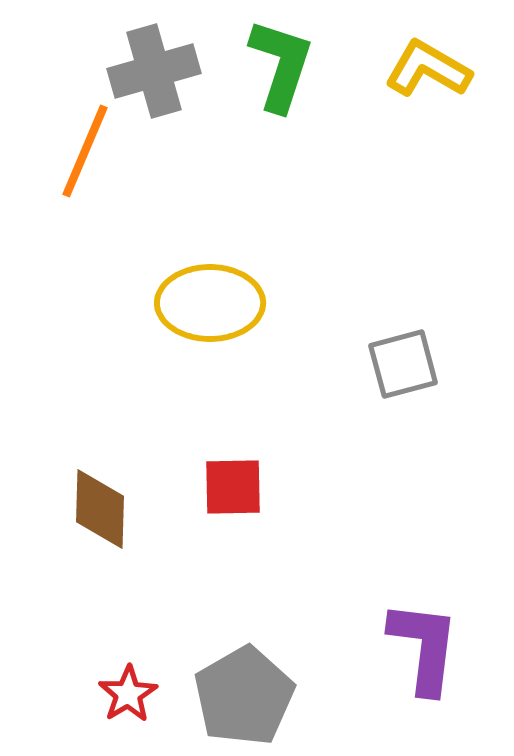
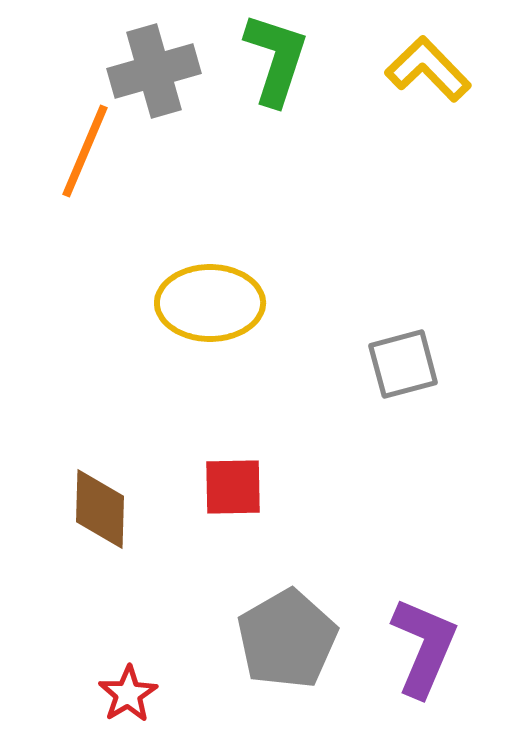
green L-shape: moved 5 px left, 6 px up
yellow L-shape: rotated 16 degrees clockwise
purple L-shape: rotated 16 degrees clockwise
gray pentagon: moved 43 px right, 57 px up
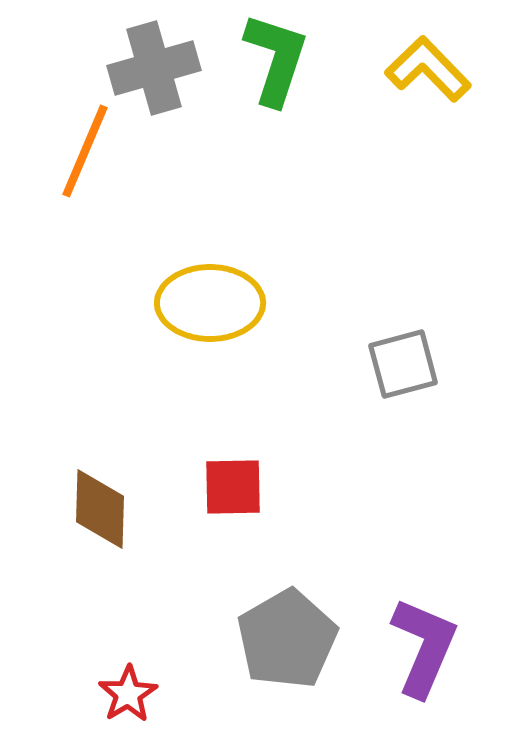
gray cross: moved 3 px up
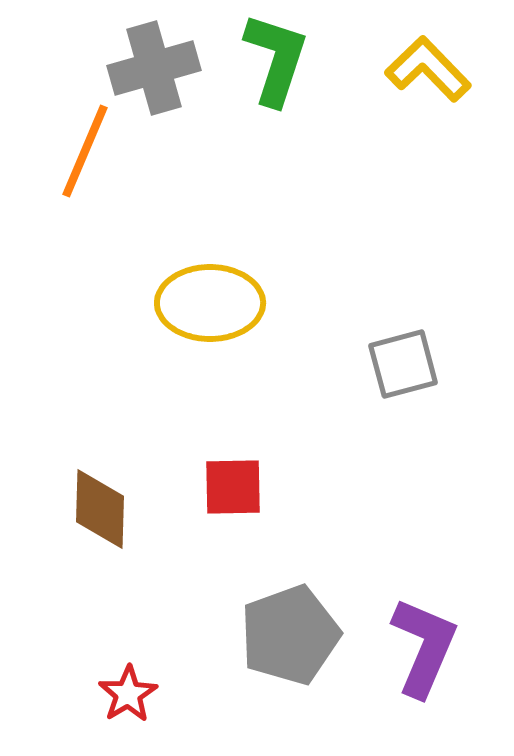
gray pentagon: moved 3 px right, 4 px up; rotated 10 degrees clockwise
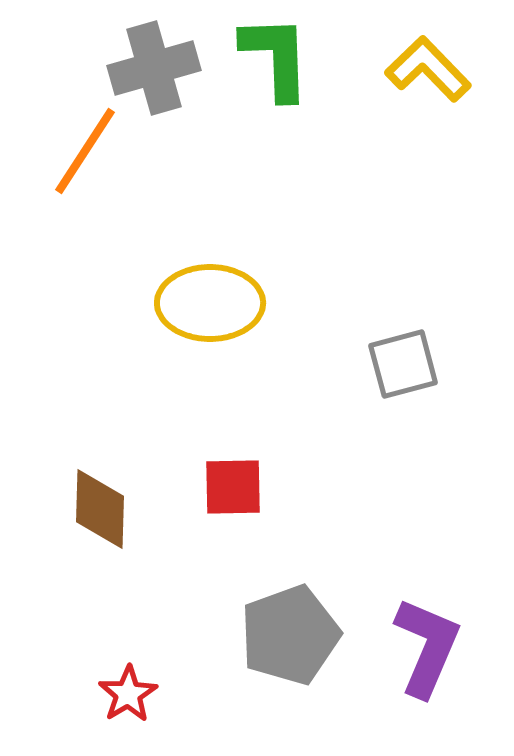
green L-shape: moved 2 px up; rotated 20 degrees counterclockwise
orange line: rotated 10 degrees clockwise
purple L-shape: moved 3 px right
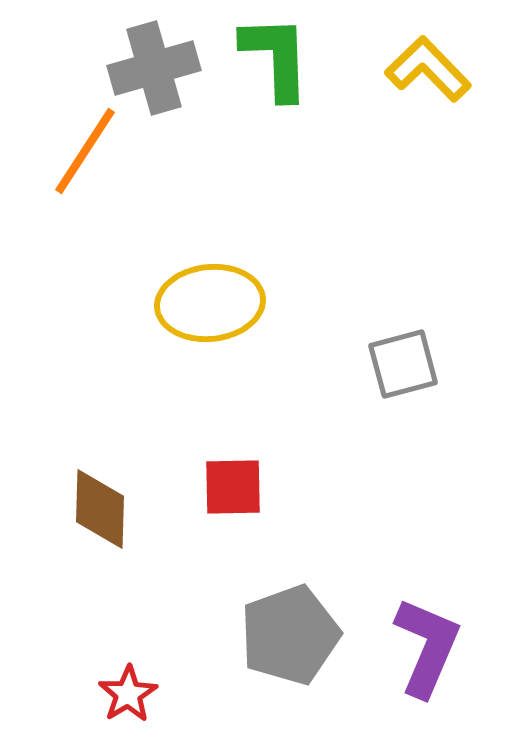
yellow ellipse: rotated 6 degrees counterclockwise
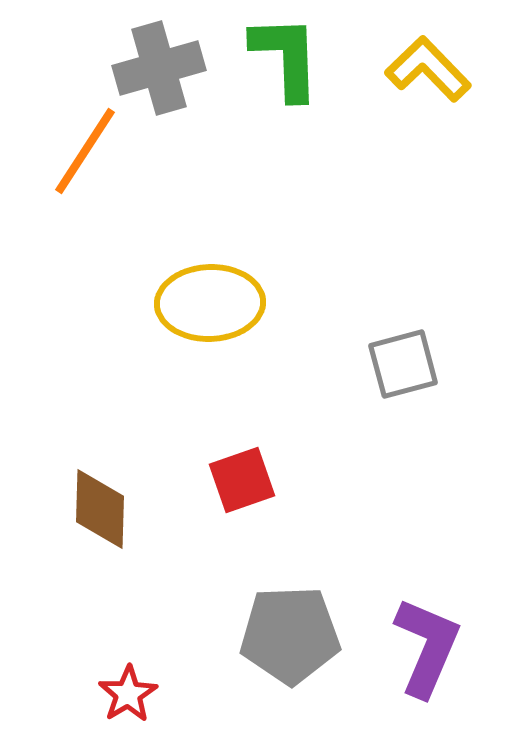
green L-shape: moved 10 px right
gray cross: moved 5 px right
yellow ellipse: rotated 4 degrees clockwise
red square: moved 9 px right, 7 px up; rotated 18 degrees counterclockwise
gray pentagon: rotated 18 degrees clockwise
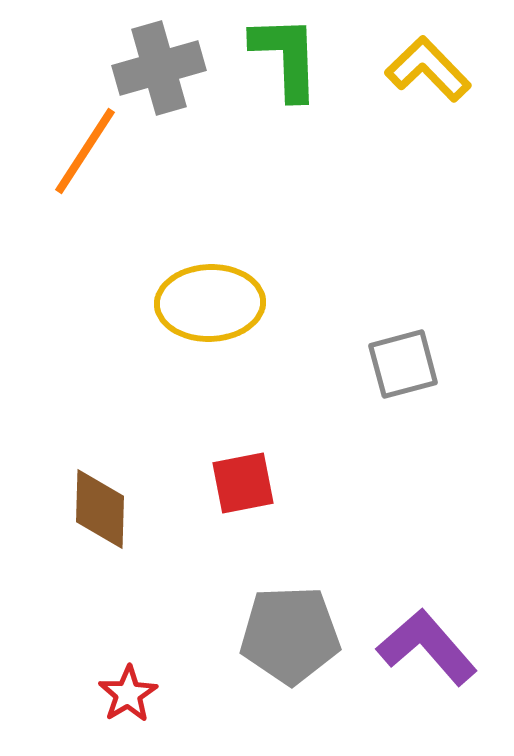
red square: moved 1 px right, 3 px down; rotated 8 degrees clockwise
purple L-shape: rotated 64 degrees counterclockwise
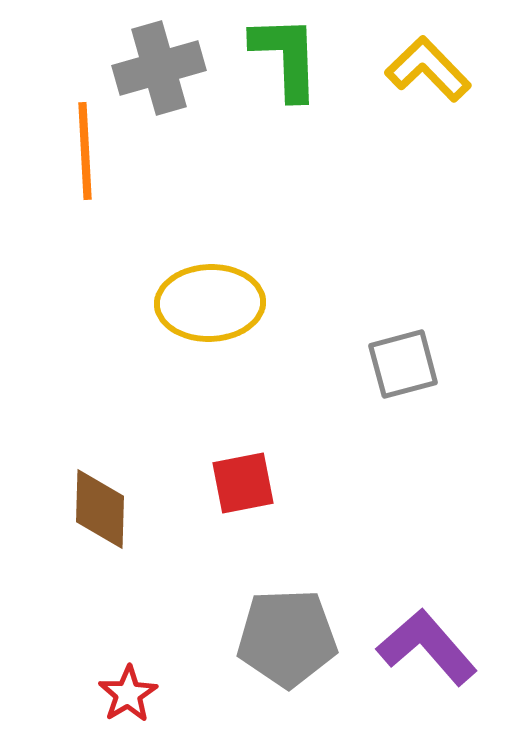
orange line: rotated 36 degrees counterclockwise
gray pentagon: moved 3 px left, 3 px down
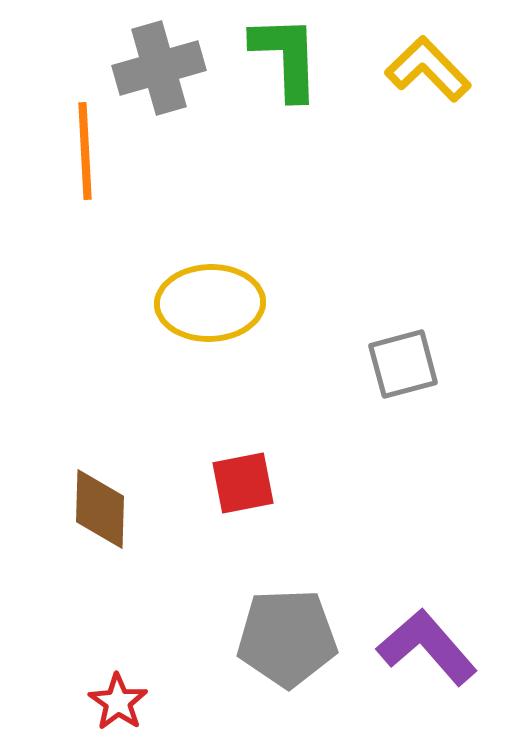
red star: moved 10 px left, 8 px down; rotated 6 degrees counterclockwise
